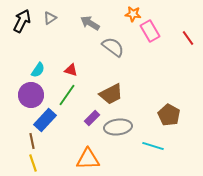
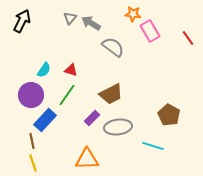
gray triangle: moved 20 px right; rotated 16 degrees counterclockwise
gray arrow: moved 1 px right
cyan semicircle: moved 6 px right
orange triangle: moved 1 px left
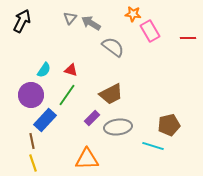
red line: rotated 56 degrees counterclockwise
brown pentagon: moved 10 px down; rotated 30 degrees clockwise
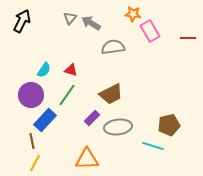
gray semicircle: rotated 45 degrees counterclockwise
yellow line: moved 2 px right; rotated 48 degrees clockwise
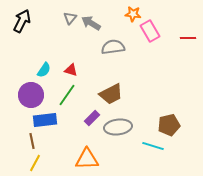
blue rectangle: rotated 40 degrees clockwise
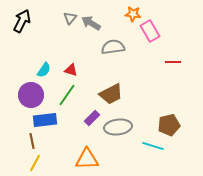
red line: moved 15 px left, 24 px down
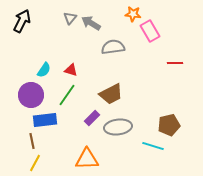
red line: moved 2 px right, 1 px down
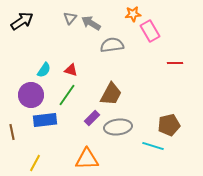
orange star: rotated 14 degrees counterclockwise
black arrow: rotated 30 degrees clockwise
gray semicircle: moved 1 px left, 2 px up
brown trapezoid: rotated 35 degrees counterclockwise
brown line: moved 20 px left, 9 px up
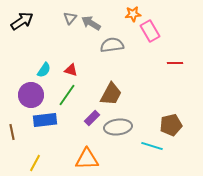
brown pentagon: moved 2 px right
cyan line: moved 1 px left
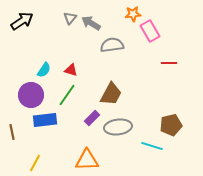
red line: moved 6 px left
orange triangle: moved 1 px down
